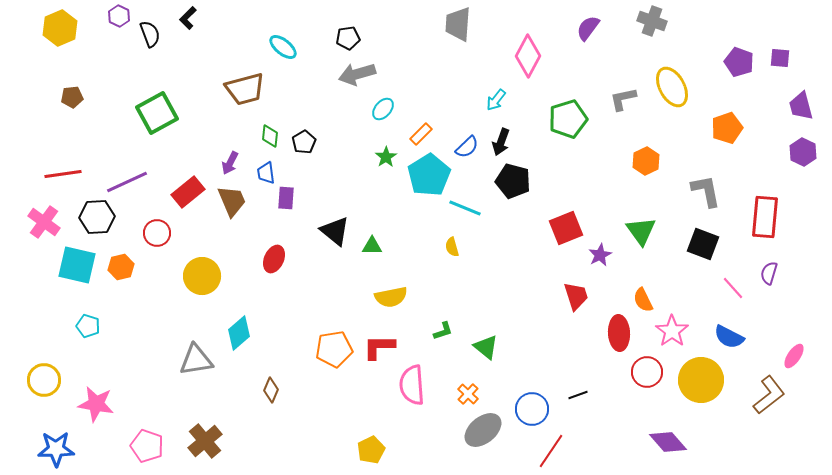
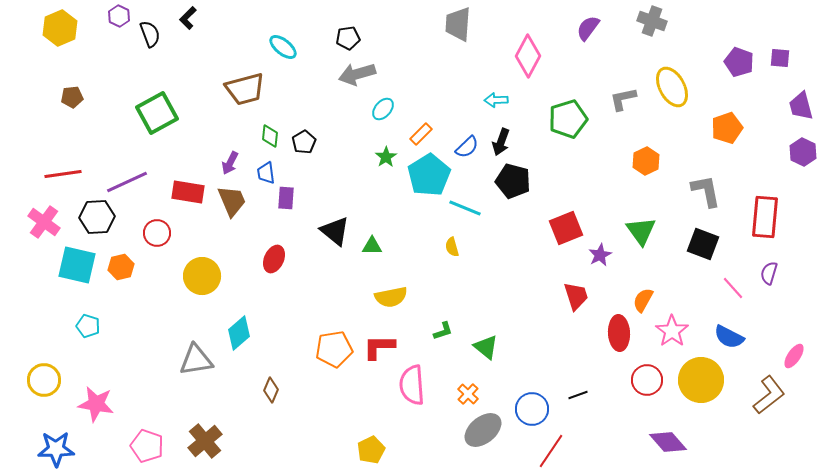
cyan arrow at (496, 100): rotated 50 degrees clockwise
red rectangle at (188, 192): rotated 48 degrees clockwise
orange semicircle at (643, 300): rotated 55 degrees clockwise
red circle at (647, 372): moved 8 px down
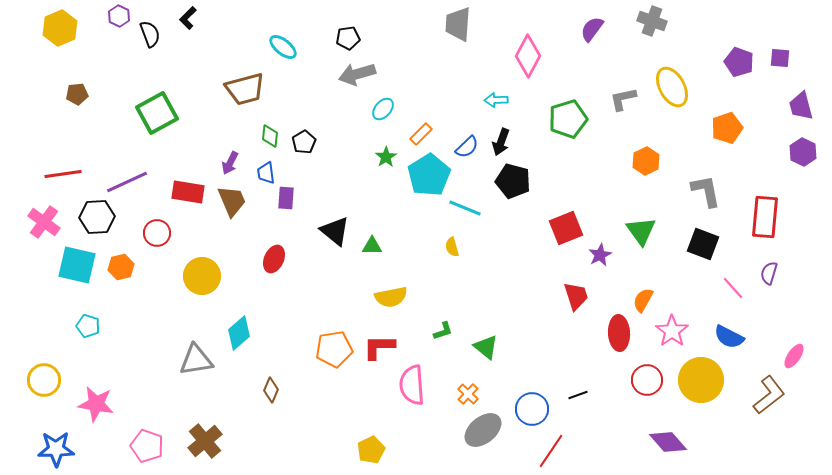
purple semicircle at (588, 28): moved 4 px right, 1 px down
brown pentagon at (72, 97): moved 5 px right, 3 px up
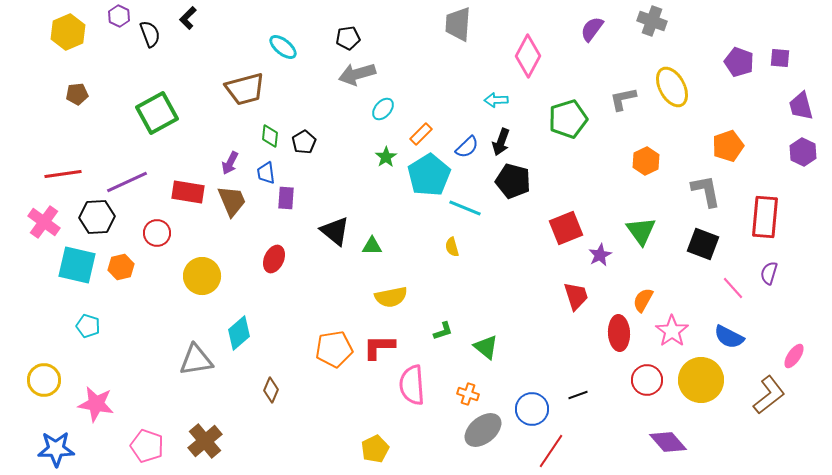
yellow hexagon at (60, 28): moved 8 px right, 4 px down
orange pentagon at (727, 128): moved 1 px right, 18 px down
orange cross at (468, 394): rotated 25 degrees counterclockwise
yellow pentagon at (371, 450): moved 4 px right, 1 px up
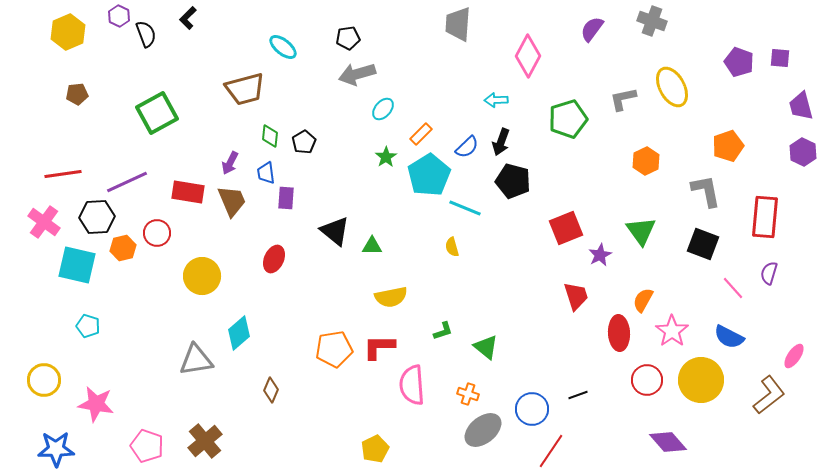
black semicircle at (150, 34): moved 4 px left
orange hexagon at (121, 267): moved 2 px right, 19 px up
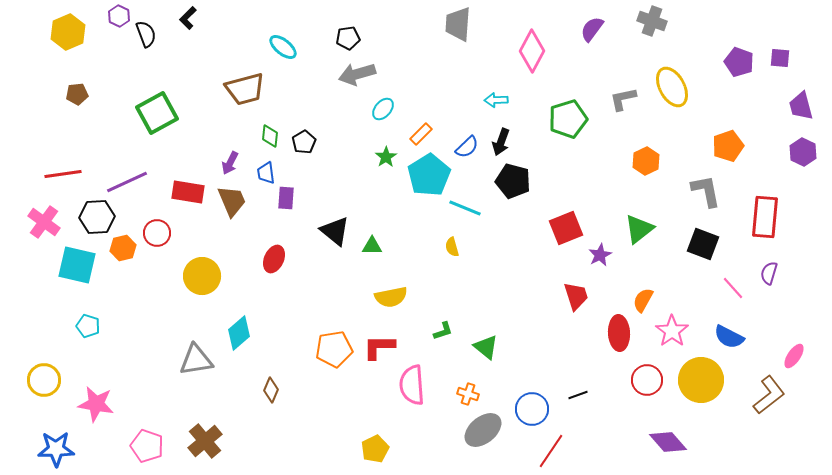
pink diamond at (528, 56): moved 4 px right, 5 px up
green triangle at (641, 231): moved 2 px left, 2 px up; rotated 28 degrees clockwise
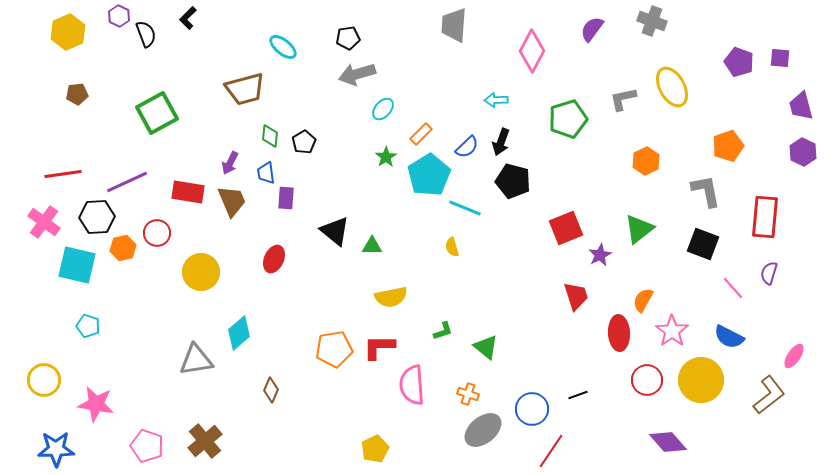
gray trapezoid at (458, 24): moved 4 px left, 1 px down
yellow circle at (202, 276): moved 1 px left, 4 px up
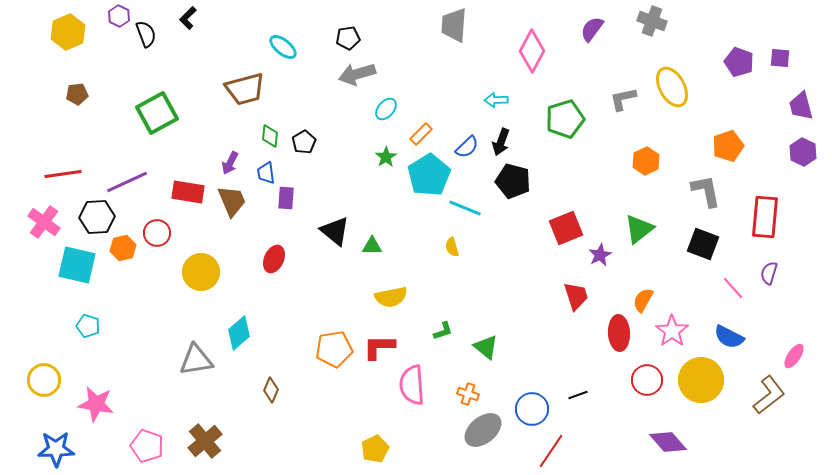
cyan ellipse at (383, 109): moved 3 px right
green pentagon at (568, 119): moved 3 px left
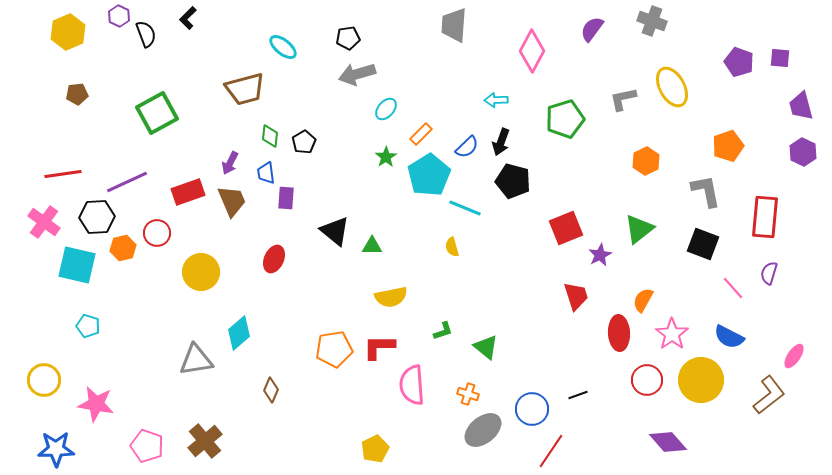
red rectangle at (188, 192): rotated 28 degrees counterclockwise
pink star at (672, 331): moved 3 px down
